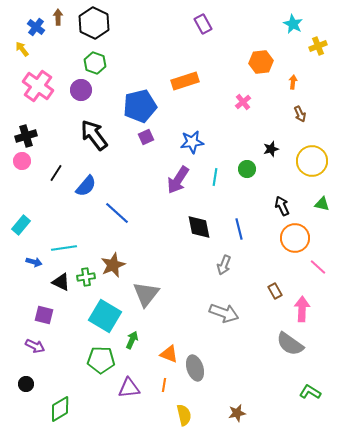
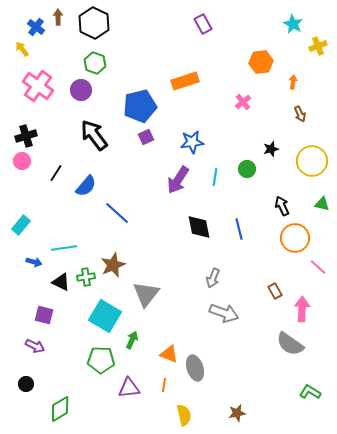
gray arrow at (224, 265): moved 11 px left, 13 px down
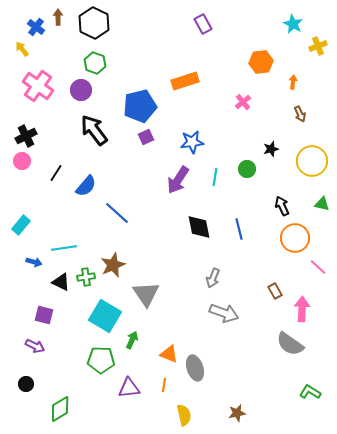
black arrow at (94, 135): moved 5 px up
black cross at (26, 136): rotated 10 degrees counterclockwise
gray triangle at (146, 294): rotated 12 degrees counterclockwise
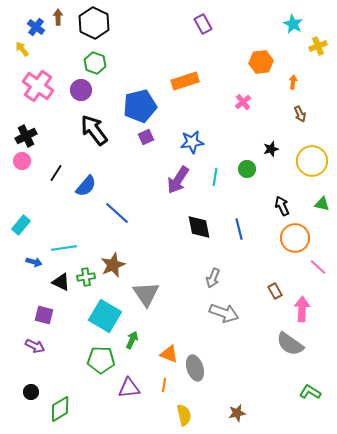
black circle at (26, 384): moved 5 px right, 8 px down
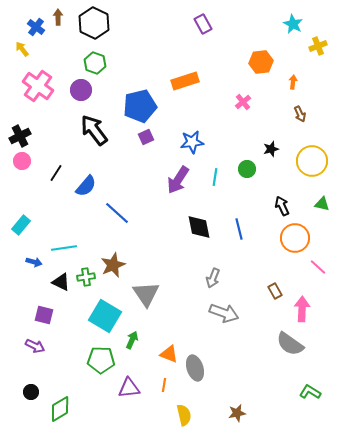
black cross at (26, 136): moved 6 px left
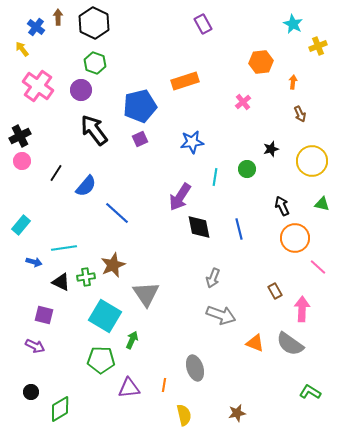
purple square at (146, 137): moved 6 px left, 2 px down
purple arrow at (178, 180): moved 2 px right, 17 px down
gray arrow at (224, 313): moved 3 px left, 2 px down
orange triangle at (169, 354): moved 86 px right, 11 px up
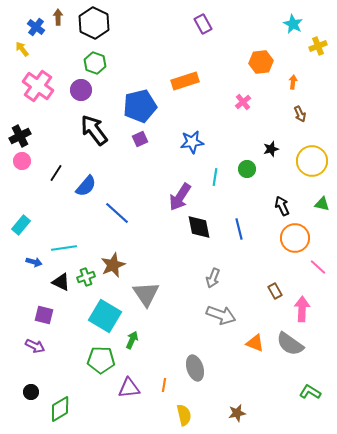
green cross at (86, 277): rotated 12 degrees counterclockwise
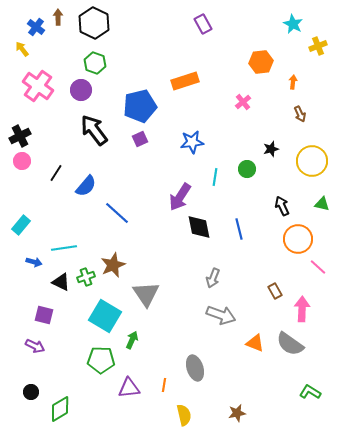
orange circle at (295, 238): moved 3 px right, 1 px down
